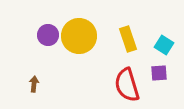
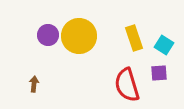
yellow rectangle: moved 6 px right, 1 px up
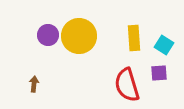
yellow rectangle: rotated 15 degrees clockwise
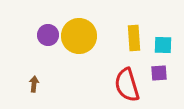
cyan square: moved 1 px left; rotated 30 degrees counterclockwise
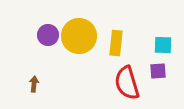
yellow rectangle: moved 18 px left, 5 px down; rotated 10 degrees clockwise
purple square: moved 1 px left, 2 px up
red semicircle: moved 2 px up
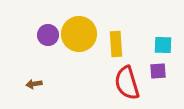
yellow circle: moved 2 px up
yellow rectangle: moved 1 px down; rotated 10 degrees counterclockwise
brown arrow: rotated 105 degrees counterclockwise
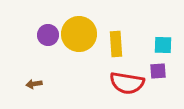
red semicircle: rotated 64 degrees counterclockwise
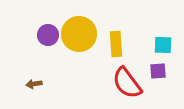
red semicircle: rotated 44 degrees clockwise
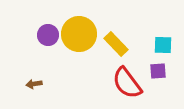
yellow rectangle: rotated 40 degrees counterclockwise
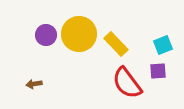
purple circle: moved 2 px left
cyan square: rotated 24 degrees counterclockwise
